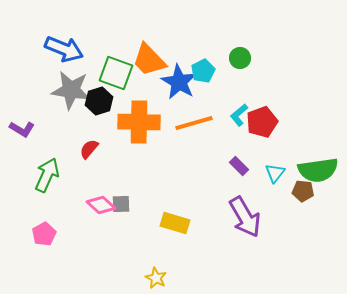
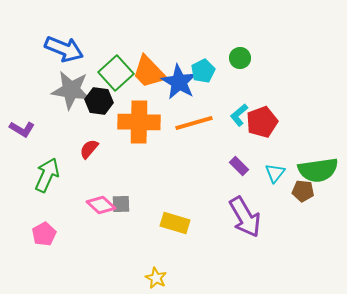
orange trapezoid: moved 12 px down
green square: rotated 28 degrees clockwise
black hexagon: rotated 24 degrees clockwise
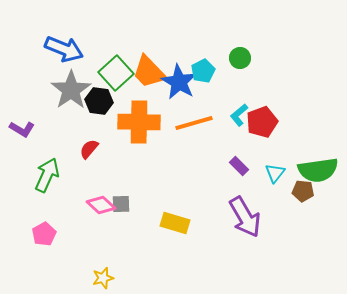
gray star: rotated 30 degrees clockwise
yellow star: moved 53 px left; rotated 30 degrees clockwise
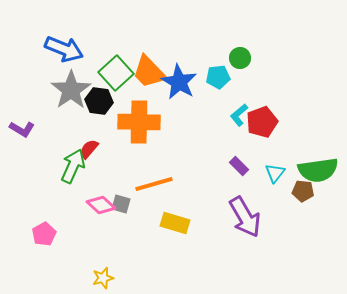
cyan pentagon: moved 15 px right, 6 px down; rotated 20 degrees clockwise
orange line: moved 40 px left, 61 px down
green arrow: moved 26 px right, 9 px up
gray square: rotated 18 degrees clockwise
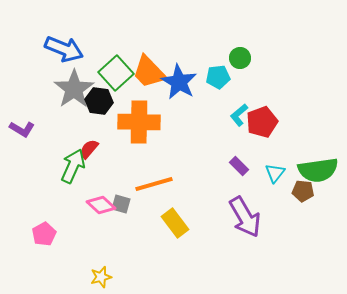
gray star: moved 3 px right, 1 px up
yellow rectangle: rotated 36 degrees clockwise
yellow star: moved 2 px left, 1 px up
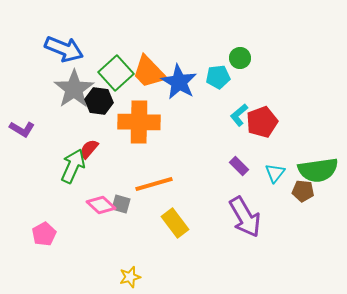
yellow star: moved 29 px right
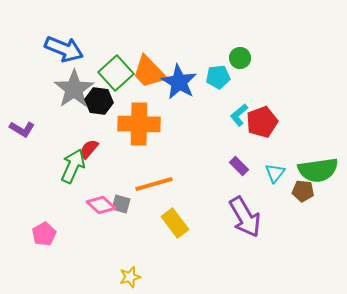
orange cross: moved 2 px down
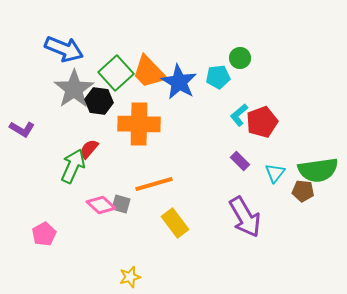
purple rectangle: moved 1 px right, 5 px up
